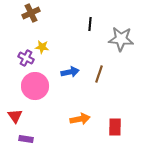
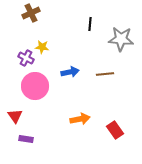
brown line: moved 6 px right; rotated 66 degrees clockwise
red rectangle: moved 3 px down; rotated 36 degrees counterclockwise
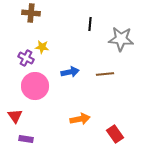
brown cross: rotated 30 degrees clockwise
red rectangle: moved 4 px down
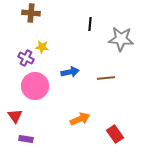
brown line: moved 1 px right, 4 px down
orange arrow: rotated 12 degrees counterclockwise
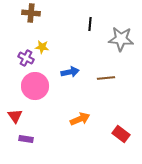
red rectangle: moved 6 px right; rotated 18 degrees counterclockwise
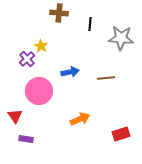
brown cross: moved 28 px right
gray star: moved 1 px up
yellow star: moved 1 px left, 1 px up; rotated 24 degrees clockwise
purple cross: moved 1 px right, 1 px down; rotated 21 degrees clockwise
pink circle: moved 4 px right, 5 px down
red rectangle: rotated 54 degrees counterclockwise
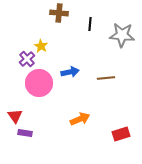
gray star: moved 1 px right, 3 px up
pink circle: moved 8 px up
purple rectangle: moved 1 px left, 6 px up
